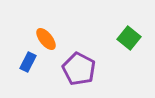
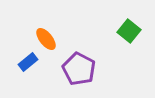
green square: moved 7 px up
blue rectangle: rotated 24 degrees clockwise
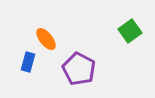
green square: moved 1 px right; rotated 15 degrees clockwise
blue rectangle: rotated 36 degrees counterclockwise
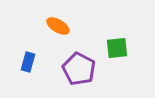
green square: moved 13 px left, 17 px down; rotated 30 degrees clockwise
orange ellipse: moved 12 px right, 13 px up; rotated 20 degrees counterclockwise
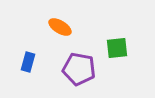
orange ellipse: moved 2 px right, 1 px down
purple pentagon: rotated 16 degrees counterclockwise
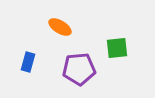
purple pentagon: rotated 16 degrees counterclockwise
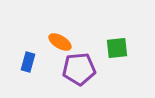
orange ellipse: moved 15 px down
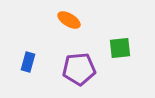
orange ellipse: moved 9 px right, 22 px up
green square: moved 3 px right
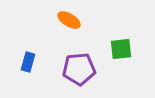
green square: moved 1 px right, 1 px down
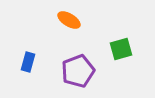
green square: rotated 10 degrees counterclockwise
purple pentagon: moved 1 px left, 2 px down; rotated 16 degrees counterclockwise
